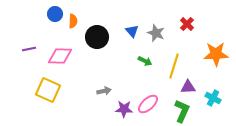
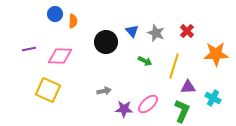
red cross: moved 7 px down
black circle: moved 9 px right, 5 px down
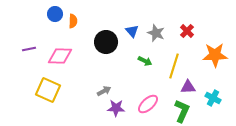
orange star: moved 1 px left, 1 px down
gray arrow: rotated 16 degrees counterclockwise
purple star: moved 8 px left, 1 px up
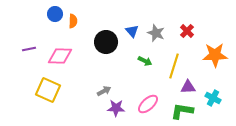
green L-shape: rotated 105 degrees counterclockwise
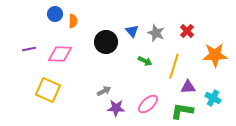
pink diamond: moved 2 px up
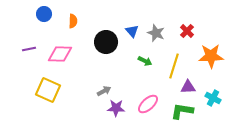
blue circle: moved 11 px left
orange star: moved 4 px left, 1 px down
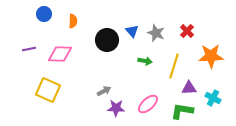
black circle: moved 1 px right, 2 px up
green arrow: rotated 16 degrees counterclockwise
purple triangle: moved 1 px right, 1 px down
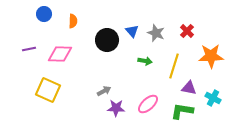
purple triangle: rotated 14 degrees clockwise
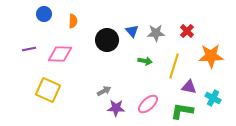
gray star: rotated 24 degrees counterclockwise
purple triangle: moved 1 px up
